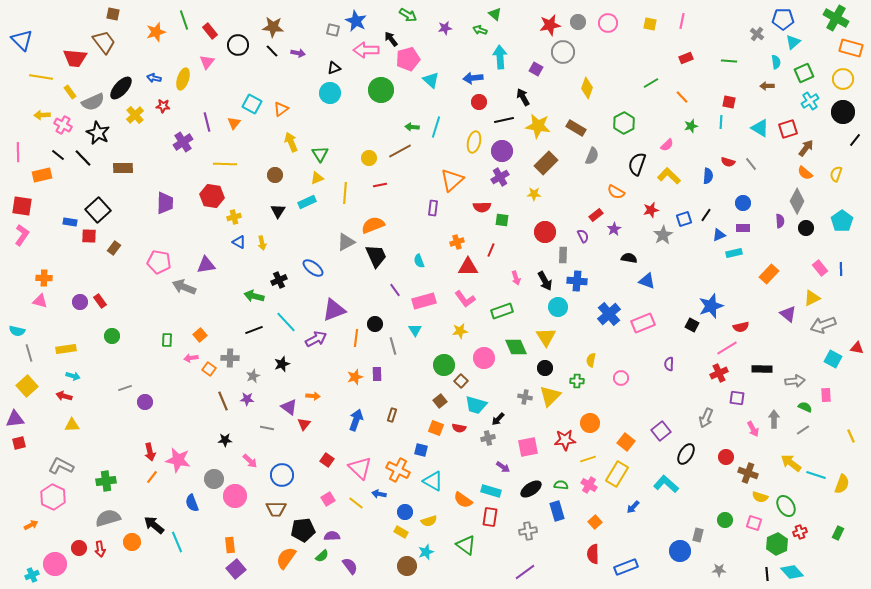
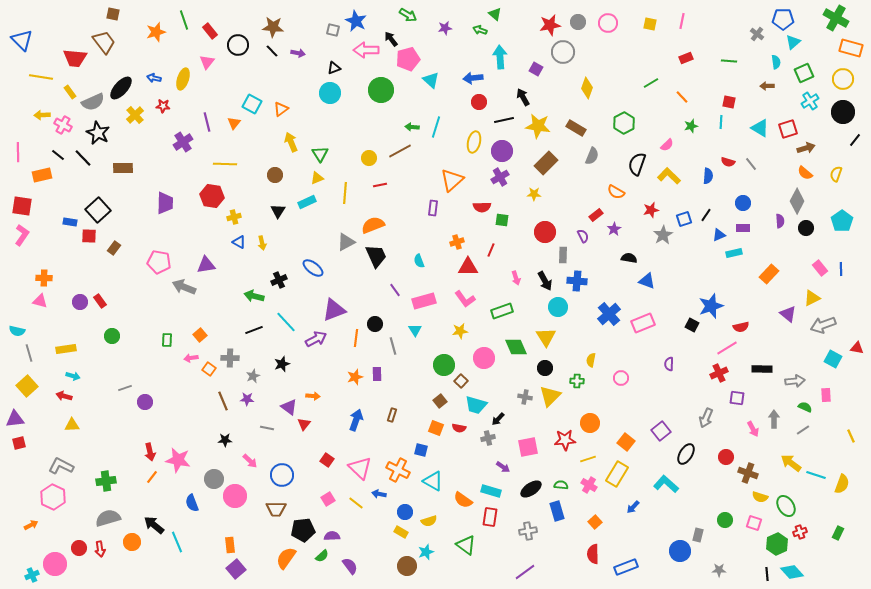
brown arrow at (806, 148): rotated 36 degrees clockwise
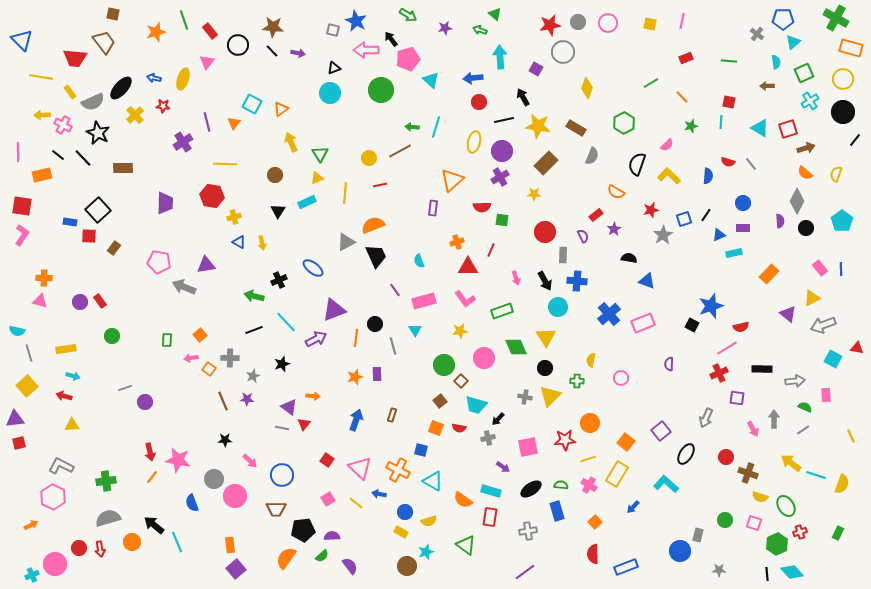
gray line at (267, 428): moved 15 px right
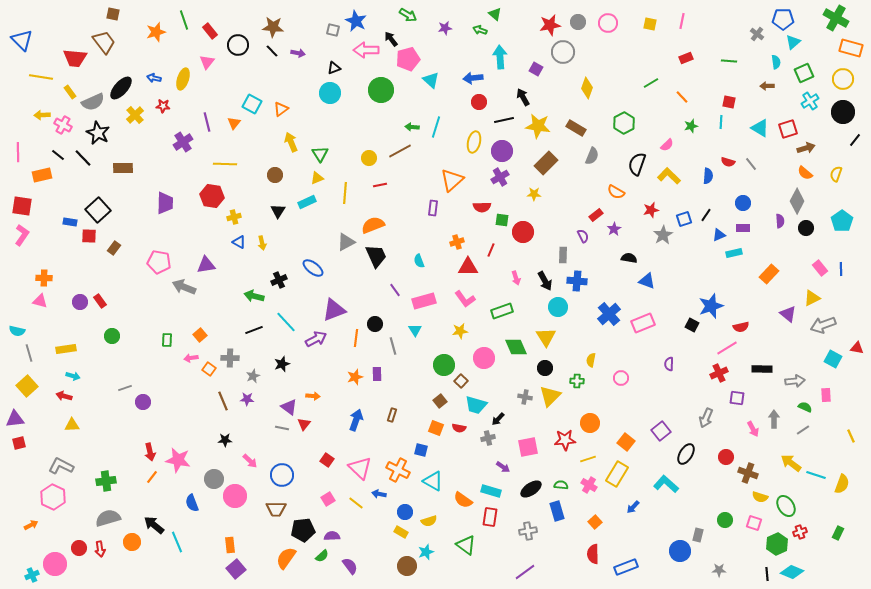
red circle at (545, 232): moved 22 px left
purple circle at (145, 402): moved 2 px left
cyan diamond at (792, 572): rotated 25 degrees counterclockwise
